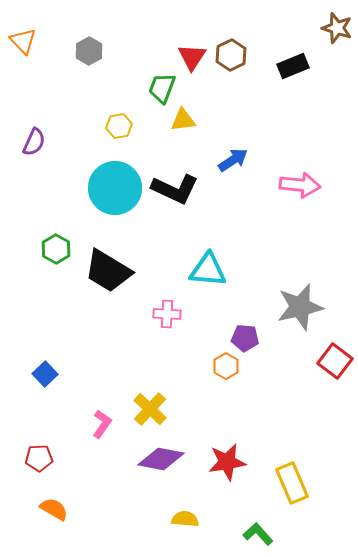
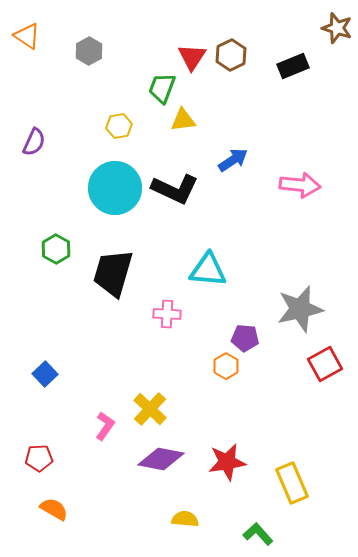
orange triangle: moved 4 px right, 5 px up; rotated 12 degrees counterclockwise
black trapezoid: moved 5 px right, 2 px down; rotated 75 degrees clockwise
gray star: moved 2 px down
red square: moved 10 px left, 3 px down; rotated 24 degrees clockwise
pink L-shape: moved 3 px right, 2 px down
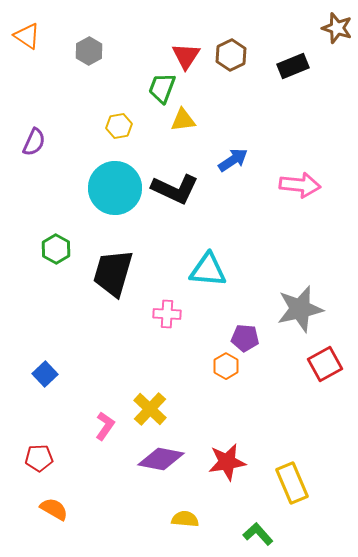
red triangle: moved 6 px left, 1 px up
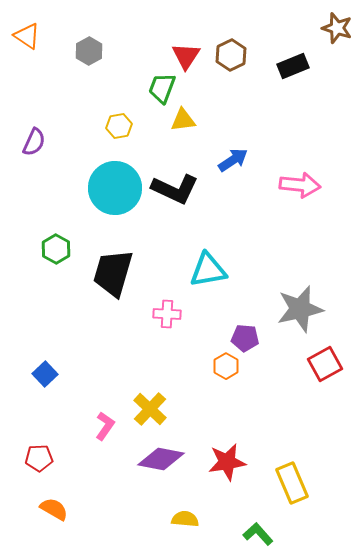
cyan triangle: rotated 15 degrees counterclockwise
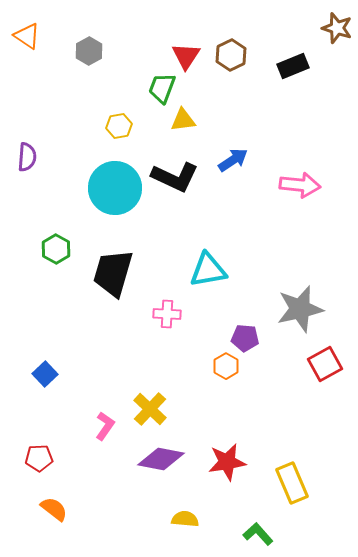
purple semicircle: moved 7 px left, 15 px down; rotated 20 degrees counterclockwise
black L-shape: moved 12 px up
orange semicircle: rotated 8 degrees clockwise
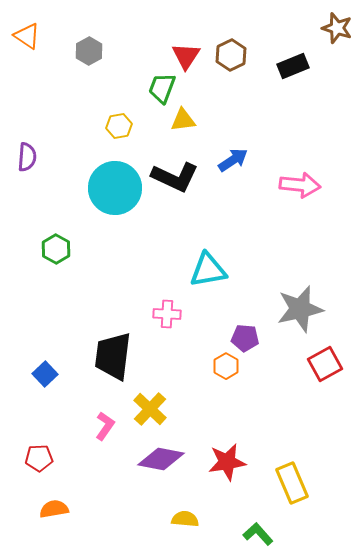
black trapezoid: moved 83 px down; rotated 9 degrees counterclockwise
orange semicircle: rotated 48 degrees counterclockwise
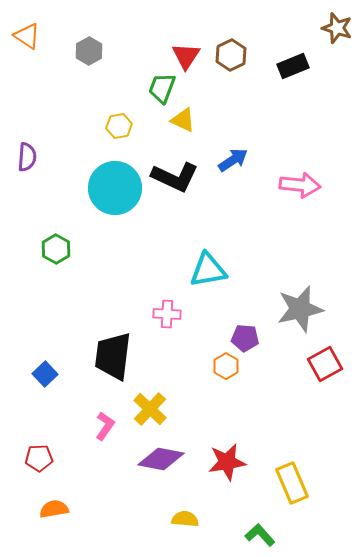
yellow triangle: rotated 32 degrees clockwise
green L-shape: moved 2 px right, 1 px down
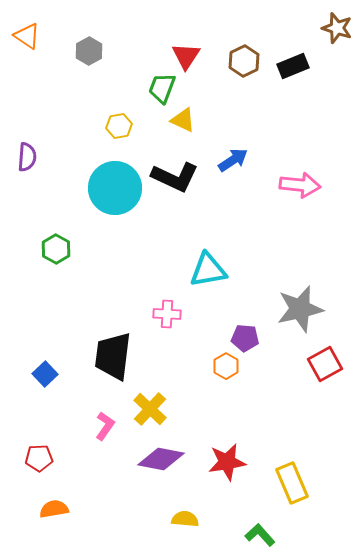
brown hexagon: moved 13 px right, 6 px down
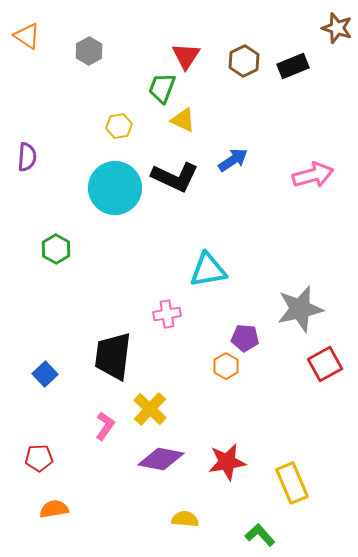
pink arrow: moved 13 px right, 10 px up; rotated 21 degrees counterclockwise
pink cross: rotated 12 degrees counterclockwise
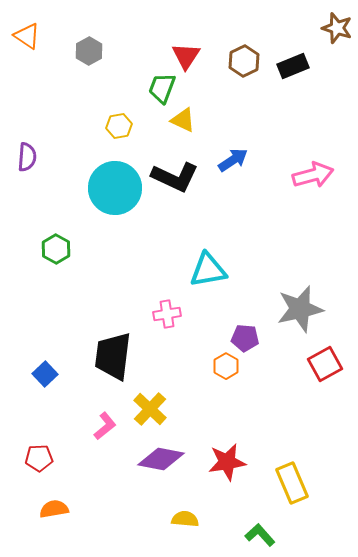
pink L-shape: rotated 16 degrees clockwise
